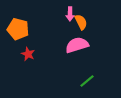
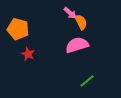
pink arrow: moved 1 px up; rotated 48 degrees counterclockwise
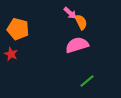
red star: moved 17 px left
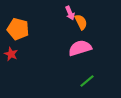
pink arrow: rotated 24 degrees clockwise
pink semicircle: moved 3 px right, 3 px down
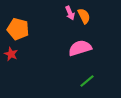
orange semicircle: moved 3 px right, 6 px up
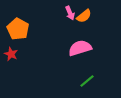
orange semicircle: rotated 77 degrees clockwise
orange pentagon: rotated 15 degrees clockwise
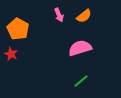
pink arrow: moved 11 px left, 2 px down
green line: moved 6 px left
